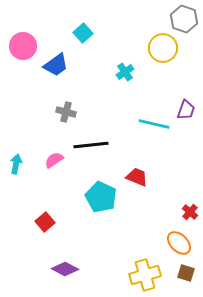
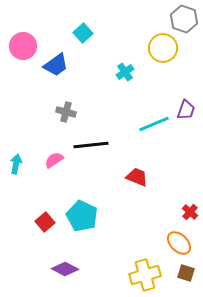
cyan line: rotated 36 degrees counterclockwise
cyan pentagon: moved 19 px left, 19 px down
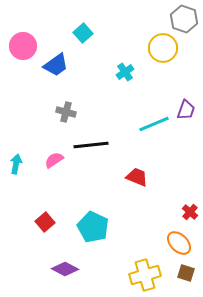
cyan pentagon: moved 11 px right, 11 px down
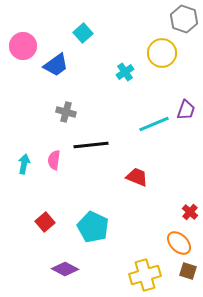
yellow circle: moved 1 px left, 5 px down
pink semicircle: rotated 48 degrees counterclockwise
cyan arrow: moved 8 px right
brown square: moved 2 px right, 2 px up
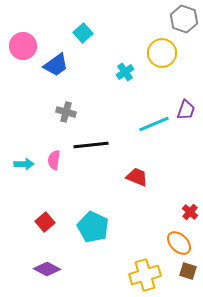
cyan arrow: rotated 78 degrees clockwise
purple diamond: moved 18 px left
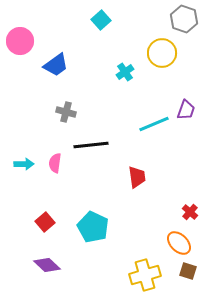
cyan square: moved 18 px right, 13 px up
pink circle: moved 3 px left, 5 px up
pink semicircle: moved 1 px right, 3 px down
red trapezoid: rotated 60 degrees clockwise
purple diamond: moved 4 px up; rotated 16 degrees clockwise
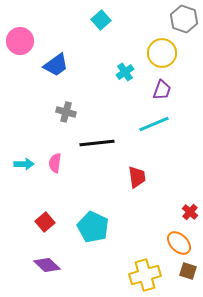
purple trapezoid: moved 24 px left, 20 px up
black line: moved 6 px right, 2 px up
